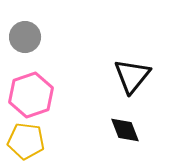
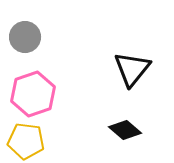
black triangle: moved 7 px up
pink hexagon: moved 2 px right, 1 px up
black diamond: rotated 28 degrees counterclockwise
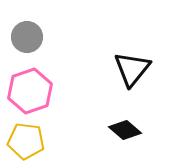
gray circle: moved 2 px right
pink hexagon: moved 3 px left, 3 px up
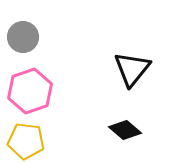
gray circle: moved 4 px left
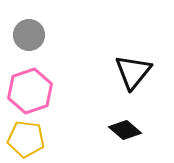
gray circle: moved 6 px right, 2 px up
black triangle: moved 1 px right, 3 px down
yellow pentagon: moved 2 px up
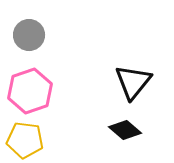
black triangle: moved 10 px down
yellow pentagon: moved 1 px left, 1 px down
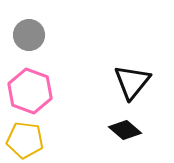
black triangle: moved 1 px left
pink hexagon: rotated 21 degrees counterclockwise
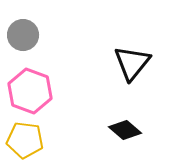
gray circle: moved 6 px left
black triangle: moved 19 px up
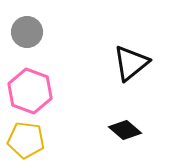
gray circle: moved 4 px right, 3 px up
black triangle: moved 1 px left; rotated 12 degrees clockwise
yellow pentagon: moved 1 px right
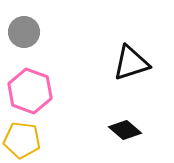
gray circle: moved 3 px left
black triangle: rotated 21 degrees clockwise
yellow pentagon: moved 4 px left
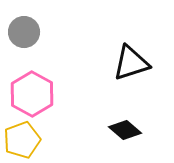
pink hexagon: moved 2 px right, 3 px down; rotated 9 degrees clockwise
yellow pentagon: rotated 27 degrees counterclockwise
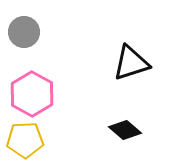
yellow pentagon: moved 3 px right; rotated 18 degrees clockwise
